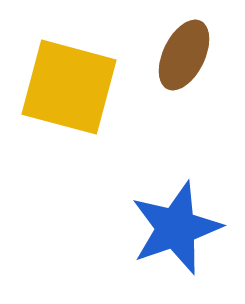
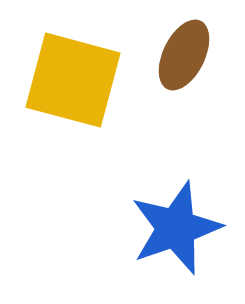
yellow square: moved 4 px right, 7 px up
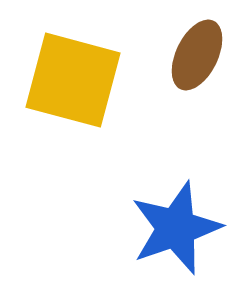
brown ellipse: moved 13 px right
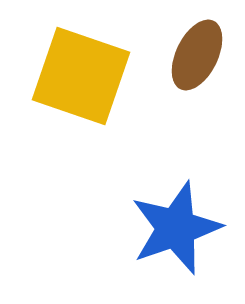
yellow square: moved 8 px right, 4 px up; rotated 4 degrees clockwise
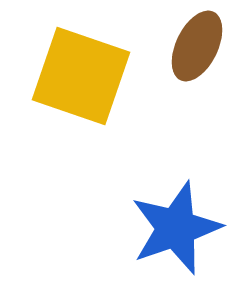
brown ellipse: moved 9 px up
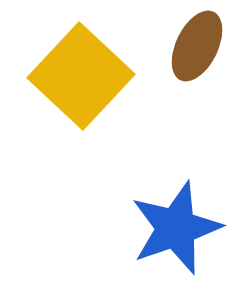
yellow square: rotated 24 degrees clockwise
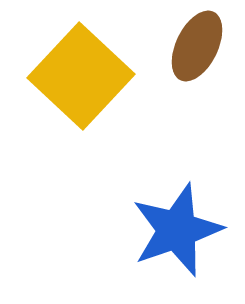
blue star: moved 1 px right, 2 px down
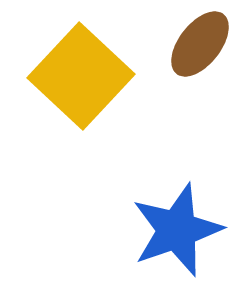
brown ellipse: moved 3 px right, 2 px up; rotated 12 degrees clockwise
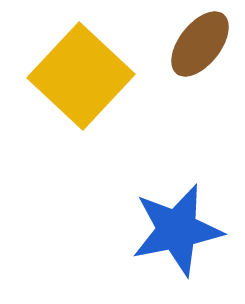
blue star: rotated 8 degrees clockwise
